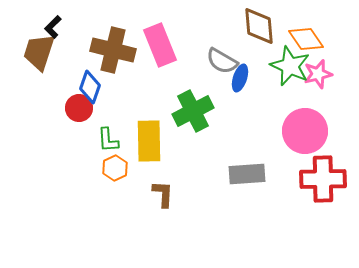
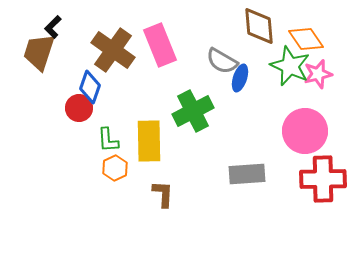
brown cross: rotated 21 degrees clockwise
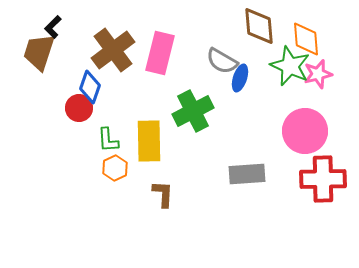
orange diamond: rotated 30 degrees clockwise
pink rectangle: moved 8 px down; rotated 36 degrees clockwise
brown cross: rotated 18 degrees clockwise
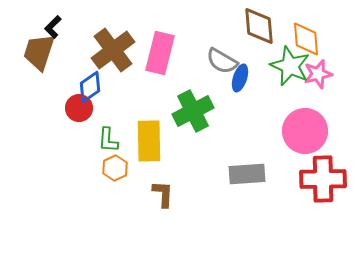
blue diamond: rotated 36 degrees clockwise
green L-shape: rotated 8 degrees clockwise
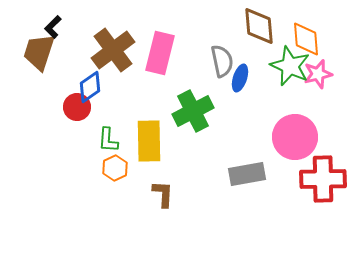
gray semicircle: rotated 132 degrees counterclockwise
red circle: moved 2 px left, 1 px up
pink circle: moved 10 px left, 6 px down
gray rectangle: rotated 6 degrees counterclockwise
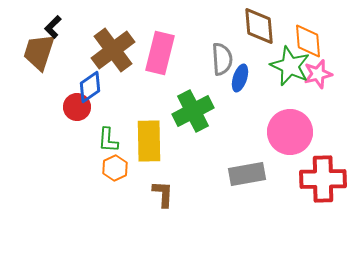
orange diamond: moved 2 px right, 2 px down
gray semicircle: moved 2 px up; rotated 8 degrees clockwise
pink circle: moved 5 px left, 5 px up
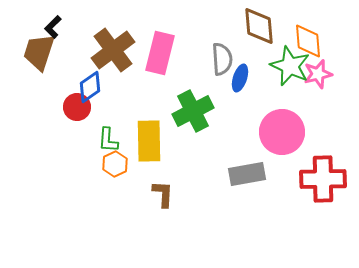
pink circle: moved 8 px left
orange hexagon: moved 4 px up
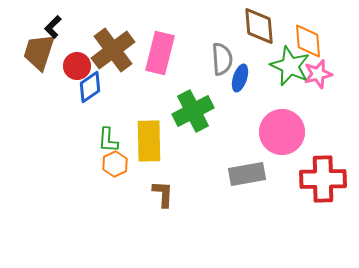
red circle: moved 41 px up
